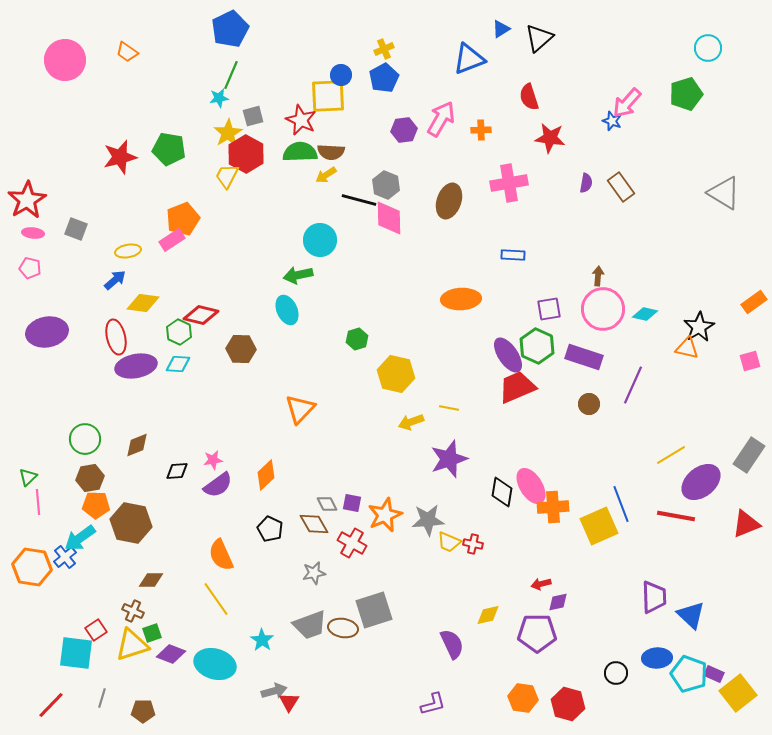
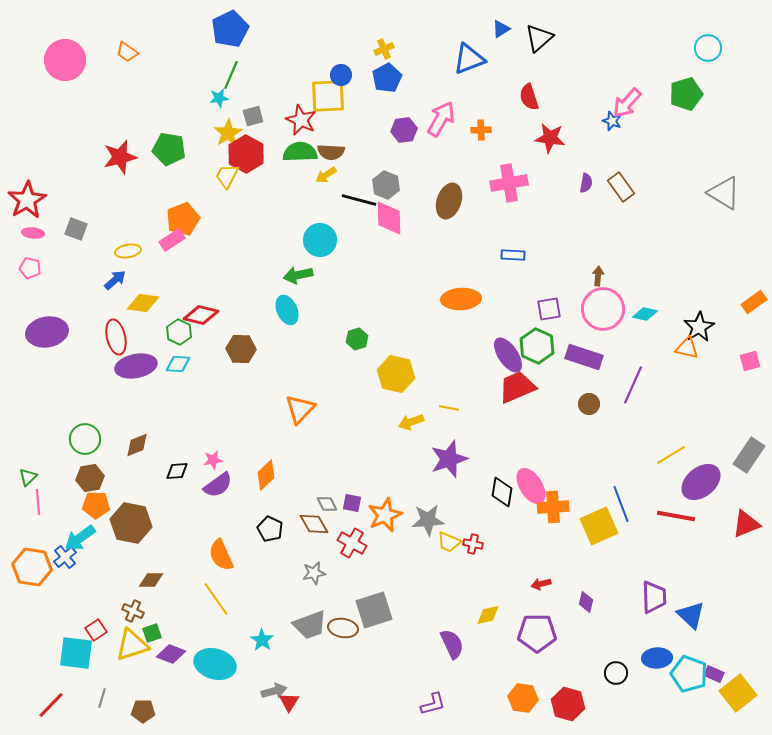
blue pentagon at (384, 78): moved 3 px right
purple diamond at (558, 602): moved 28 px right; rotated 65 degrees counterclockwise
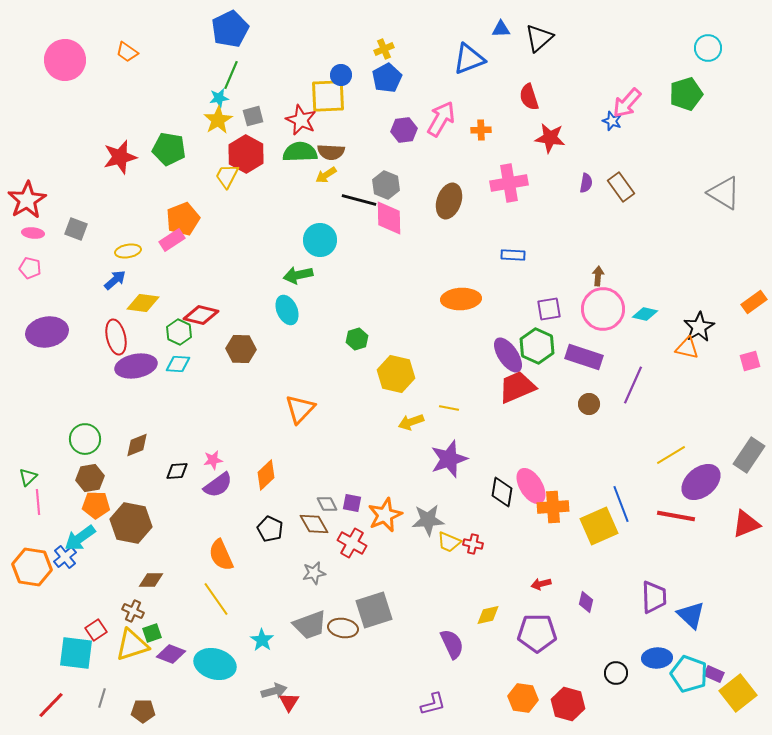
blue triangle at (501, 29): rotated 30 degrees clockwise
yellow star at (228, 133): moved 10 px left, 13 px up
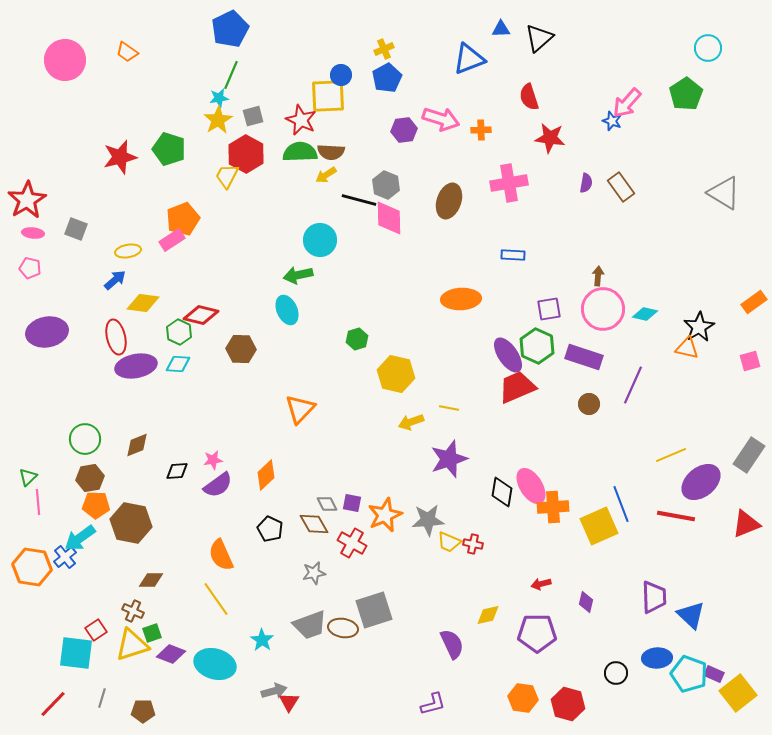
green pentagon at (686, 94): rotated 16 degrees counterclockwise
pink arrow at (441, 119): rotated 78 degrees clockwise
green pentagon at (169, 149): rotated 8 degrees clockwise
yellow line at (671, 455): rotated 8 degrees clockwise
red line at (51, 705): moved 2 px right, 1 px up
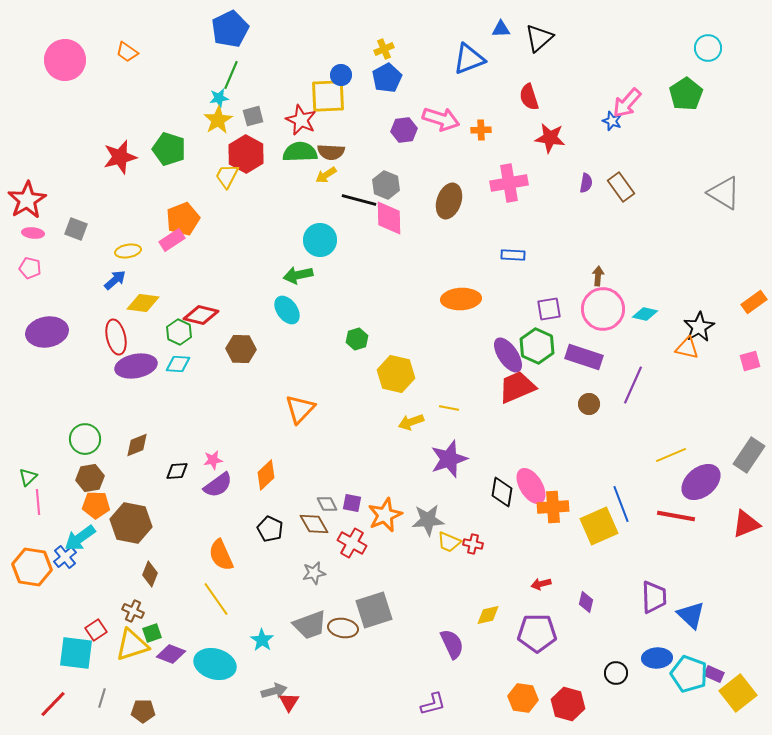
cyan ellipse at (287, 310): rotated 12 degrees counterclockwise
brown diamond at (151, 580): moved 1 px left, 6 px up; rotated 70 degrees counterclockwise
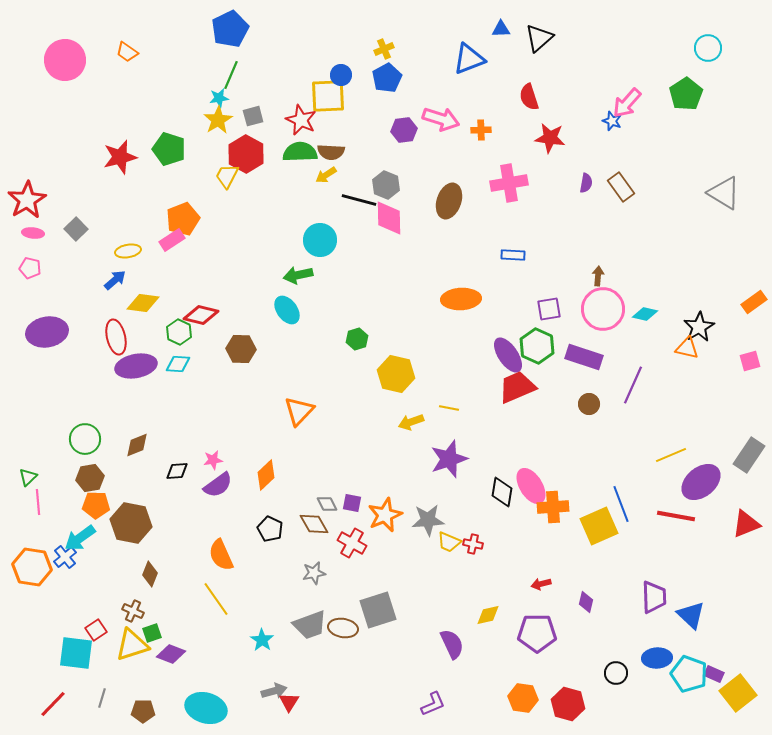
gray square at (76, 229): rotated 25 degrees clockwise
orange triangle at (300, 409): moved 1 px left, 2 px down
gray square at (374, 610): moved 4 px right
cyan ellipse at (215, 664): moved 9 px left, 44 px down
purple L-shape at (433, 704): rotated 8 degrees counterclockwise
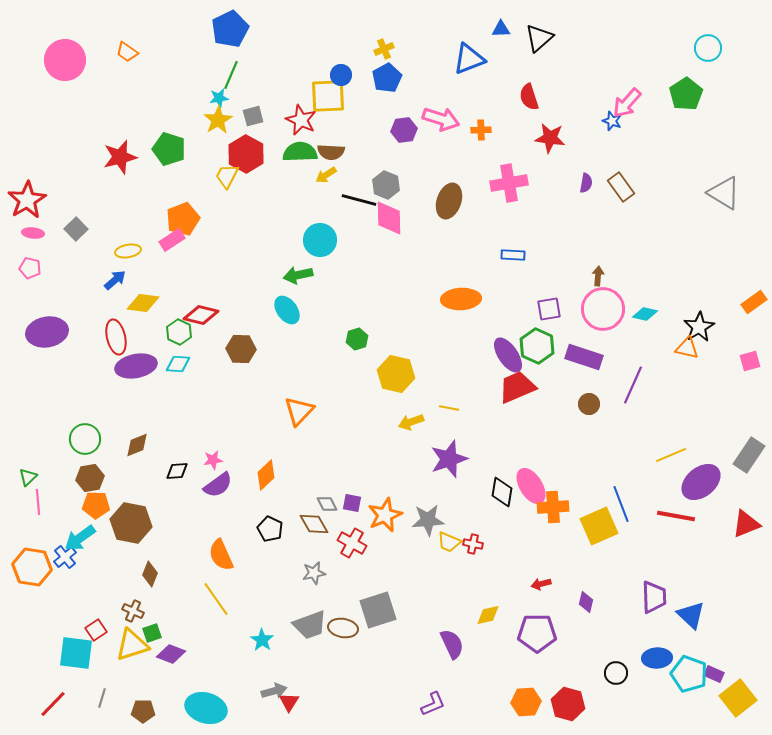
yellow square at (738, 693): moved 5 px down
orange hexagon at (523, 698): moved 3 px right, 4 px down; rotated 12 degrees counterclockwise
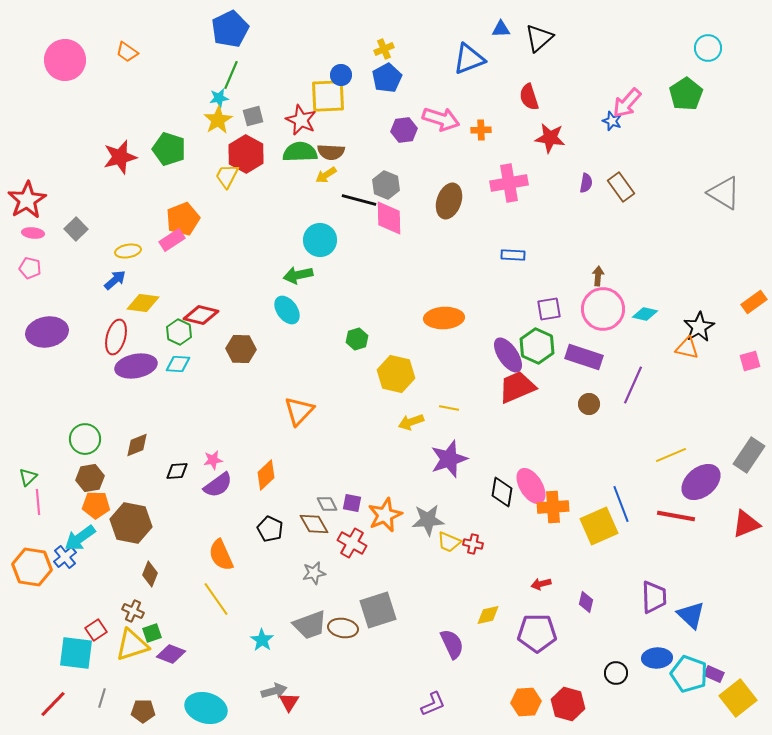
orange ellipse at (461, 299): moved 17 px left, 19 px down
red ellipse at (116, 337): rotated 28 degrees clockwise
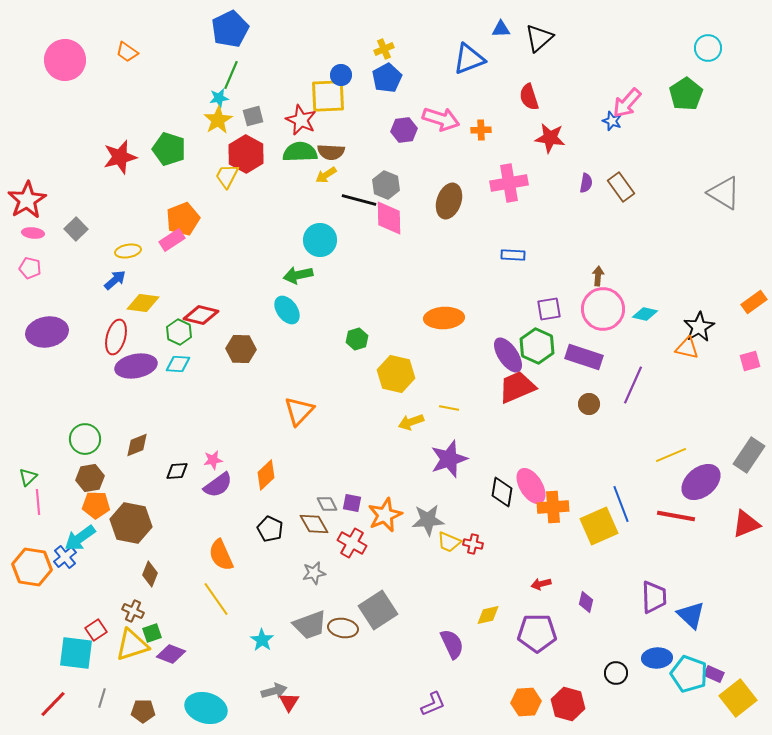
gray square at (378, 610): rotated 15 degrees counterclockwise
